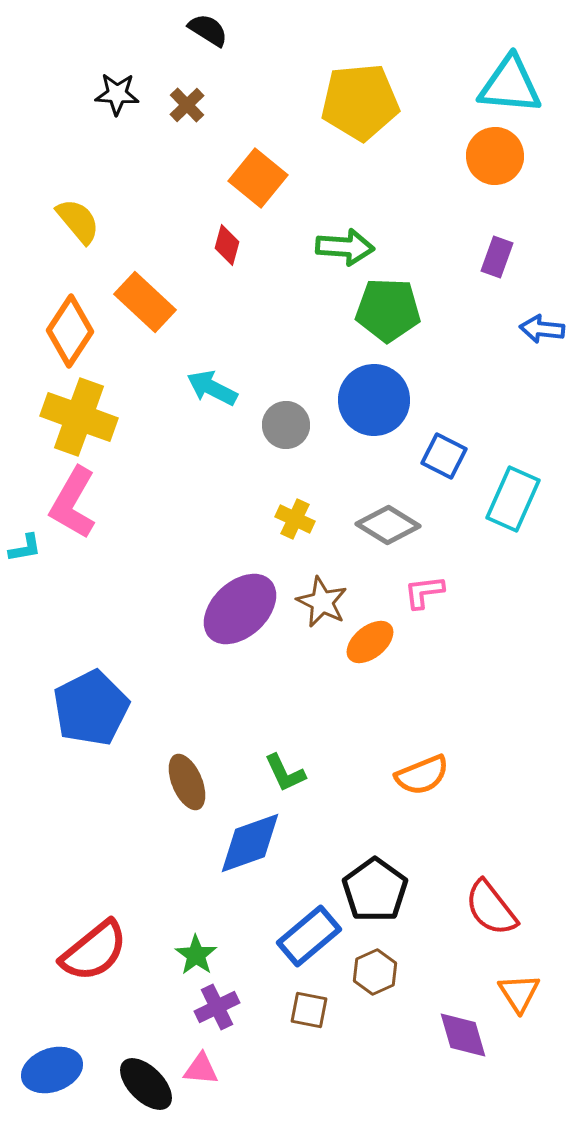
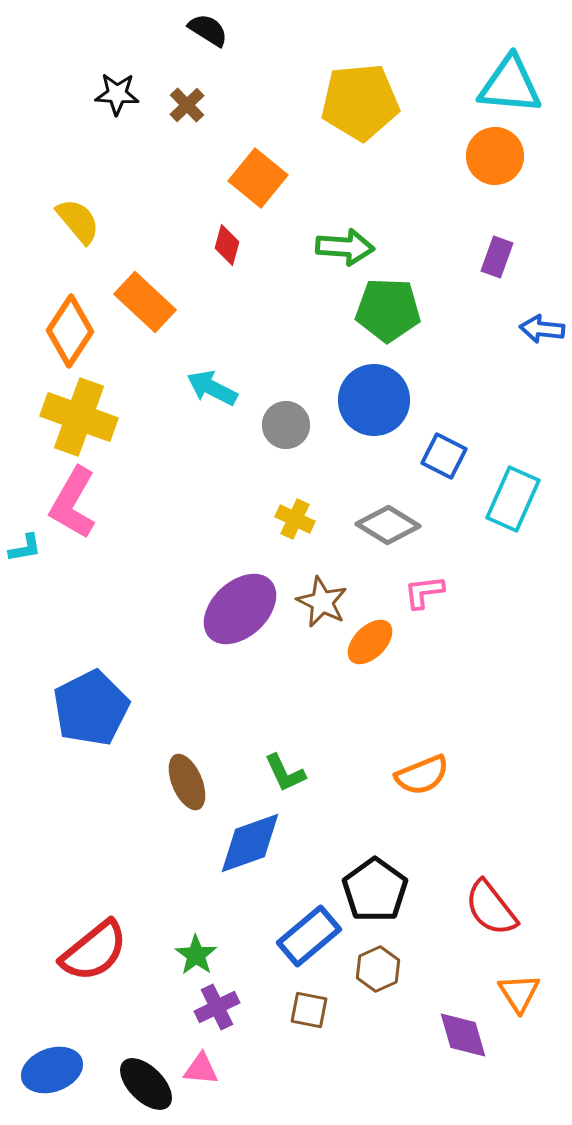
orange ellipse at (370, 642): rotated 6 degrees counterclockwise
brown hexagon at (375, 972): moved 3 px right, 3 px up
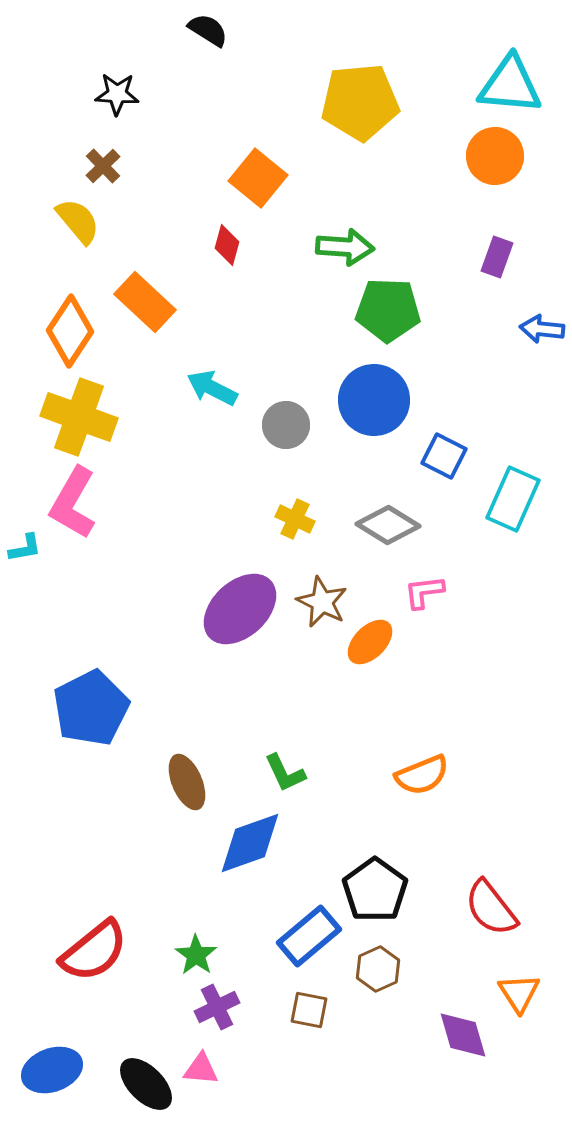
brown cross at (187, 105): moved 84 px left, 61 px down
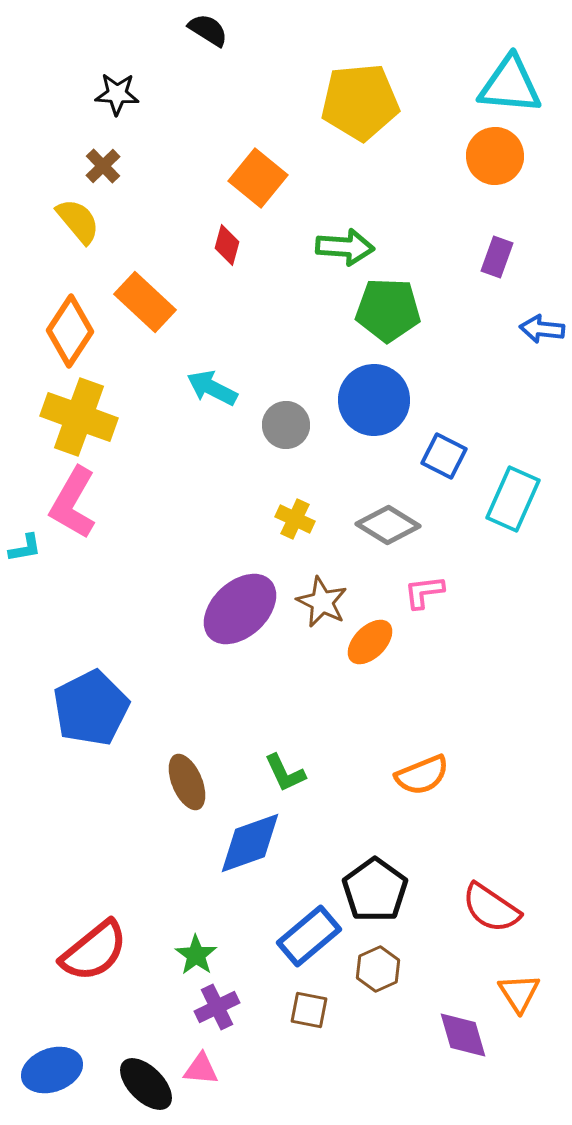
red semicircle at (491, 908): rotated 18 degrees counterclockwise
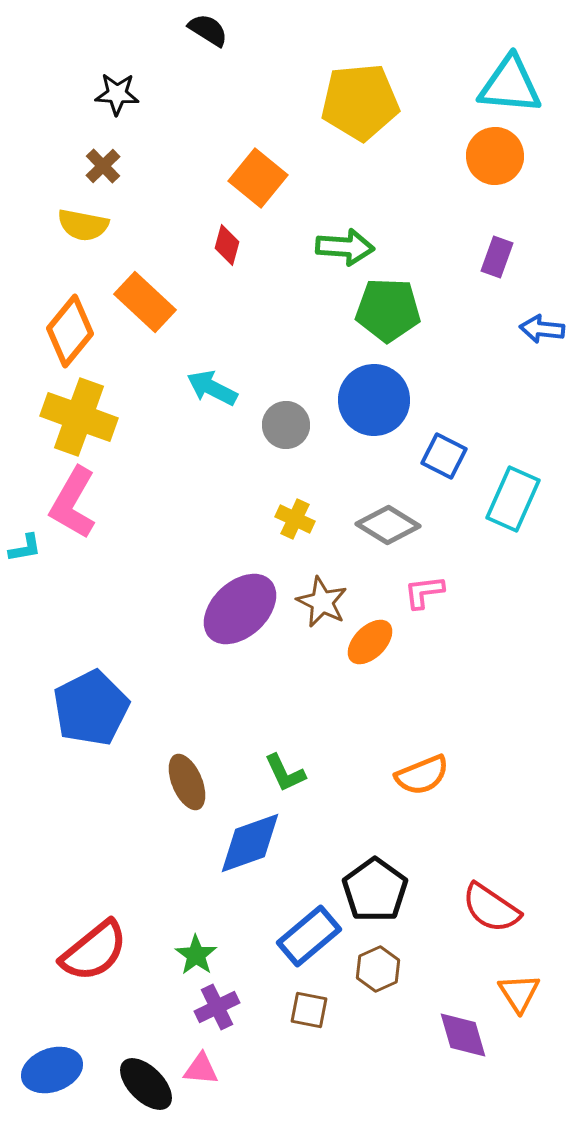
yellow semicircle at (78, 221): moved 5 px right, 4 px down; rotated 141 degrees clockwise
orange diamond at (70, 331): rotated 6 degrees clockwise
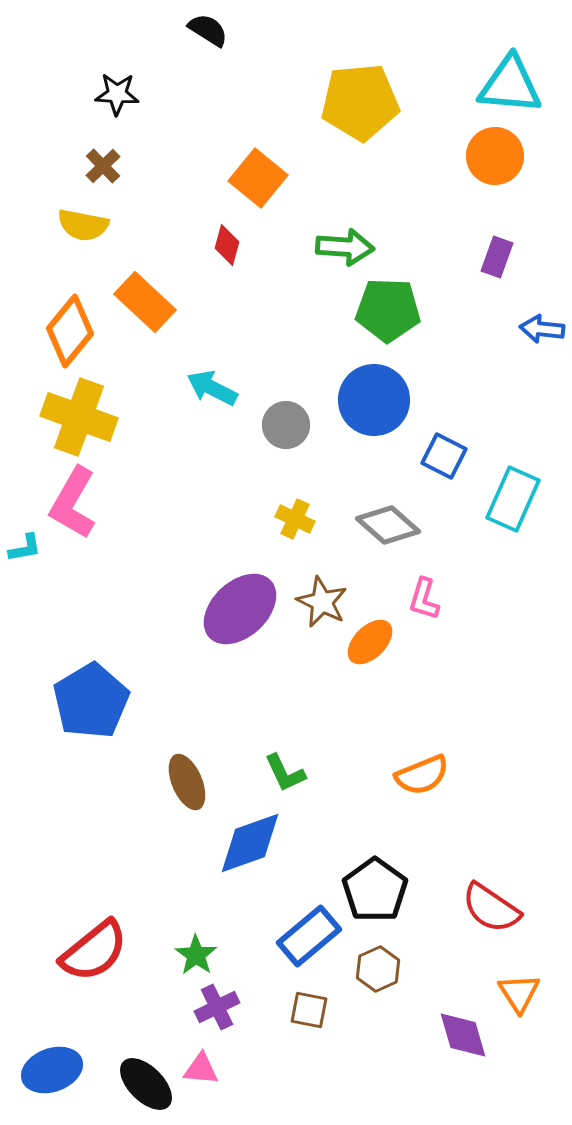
gray diamond at (388, 525): rotated 10 degrees clockwise
pink L-shape at (424, 592): moved 7 px down; rotated 66 degrees counterclockwise
blue pentagon at (91, 708): moved 7 px up; rotated 4 degrees counterclockwise
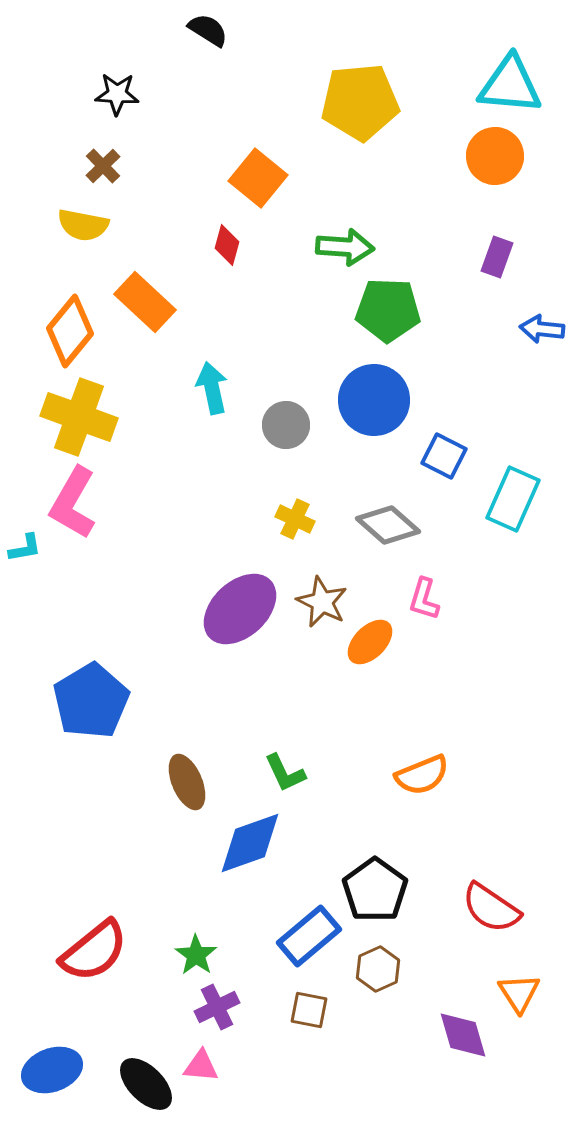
cyan arrow at (212, 388): rotated 51 degrees clockwise
pink triangle at (201, 1069): moved 3 px up
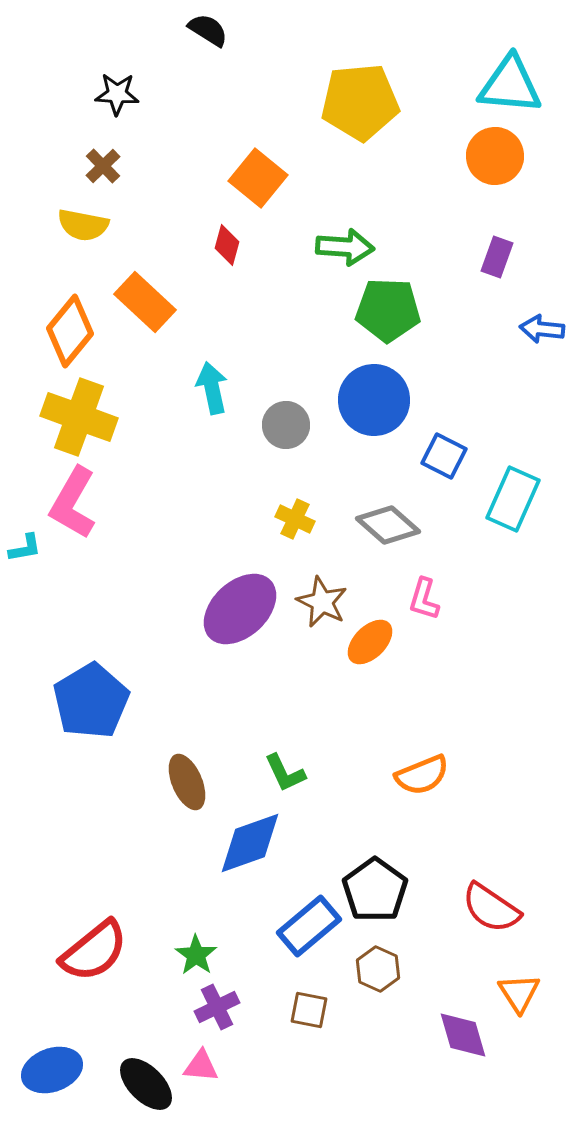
blue rectangle at (309, 936): moved 10 px up
brown hexagon at (378, 969): rotated 12 degrees counterclockwise
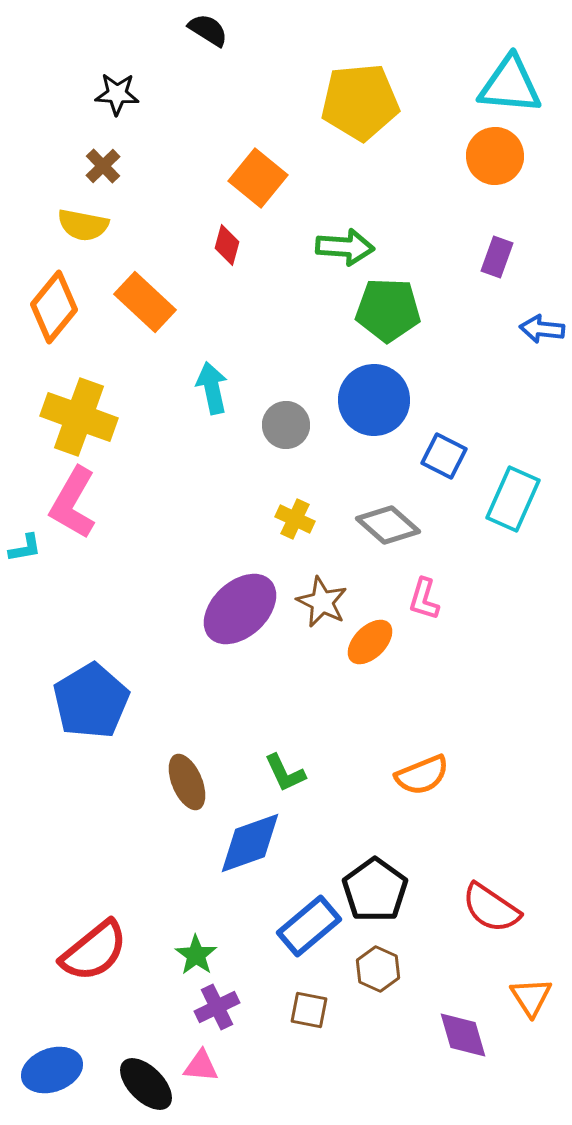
orange diamond at (70, 331): moved 16 px left, 24 px up
orange triangle at (519, 993): moved 12 px right, 4 px down
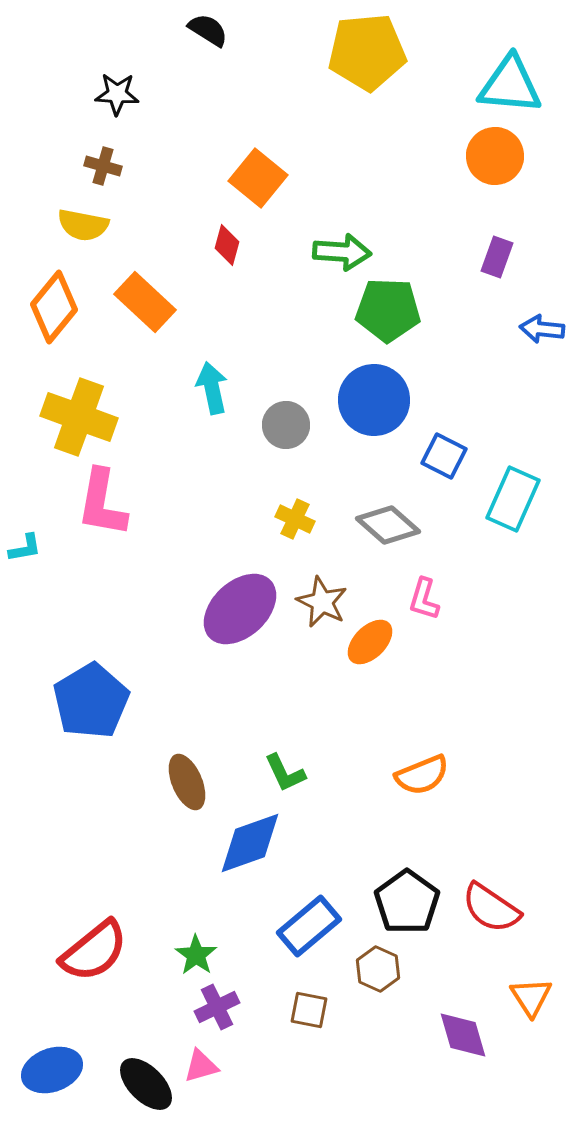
yellow pentagon at (360, 102): moved 7 px right, 50 px up
brown cross at (103, 166): rotated 30 degrees counterclockwise
green arrow at (345, 247): moved 3 px left, 5 px down
pink L-shape at (73, 503): moved 29 px right; rotated 20 degrees counterclockwise
black pentagon at (375, 890): moved 32 px right, 12 px down
pink triangle at (201, 1066): rotated 21 degrees counterclockwise
